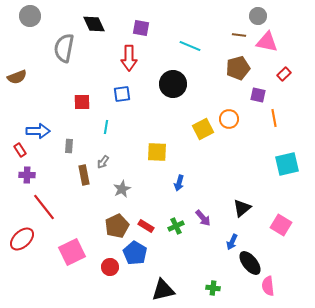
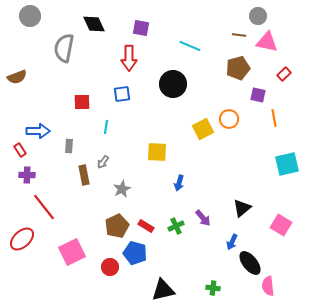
blue pentagon at (135, 253): rotated 15 degrees counterclockwise
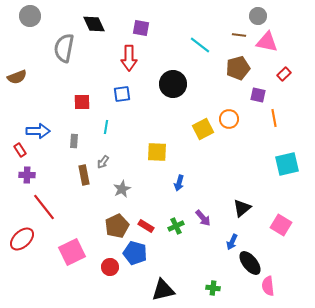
cyan line at (190, 46): moved 10 px right, 1 px up; rotated 15 degrees clockwise
gray rectangle at (69, 146): moved 5 px right, 5 px up
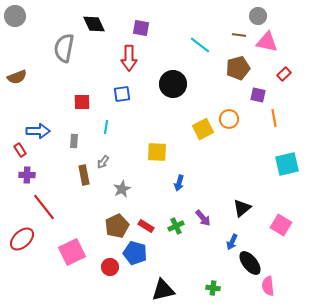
gray circle at (30, 16): moved 15 px left
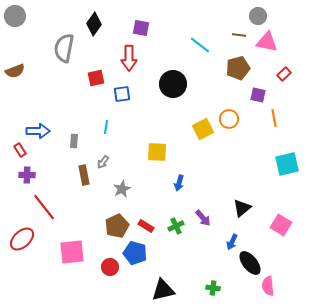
black diamond at (94, 24): rotated 60 degrees clockwise
brown semicircle at (17, 77): moved 2 px left, 6 px up
red square at (82, 102): moved 14 px right, 24 px up; rotated 12 degrees counterclockwise
pink square at (72, 252): rotated 20 degrees clockwise
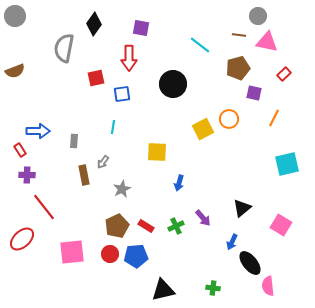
purple square at (258, 95): moved 4 px left, 2 px up
orange line at (274, 118): rotated 36 degrees clockwise
cyan line at (106, 127): moved 7 px right
blue pentagon at (135, 253): moved 1 px right, 3 px down; rotated 20 degrees counterclockwise
red circle at (110, 267): moved 13 px up
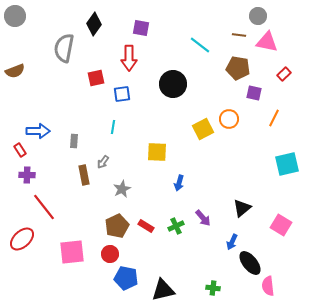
brown pentagon at (238, 68): rotated 25 degrees clockwise
blue pentagon at (136, 256): moved 10 px left, 22 px down; rotated 15 degrees clockwise
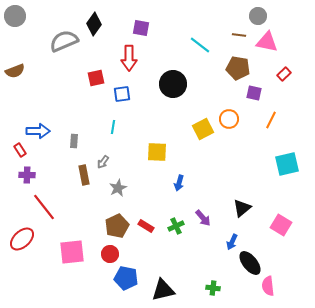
gray semicircle at (64, 48): moved 7 px up; rotated 56 degrees clockwise
orange line at (274, 118): moved 3 px left, 2 px down
gray star at (122, 189): moved 4 px left, 1 px up
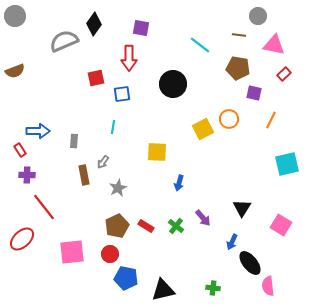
pink triangle at (267, 42): moved 7 px right, 3 px down
black triangle at (242, 208): rotated 18 degrees counterclockwise
green cross at (176, 226): rotated 28 degrees counterclockwise
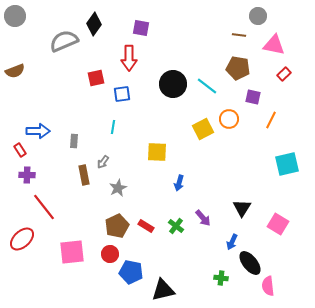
cyan line at (200, 45): moved 7 px right, 41 px down
purple square at (254, 93): moved 1 px left, 4 px down
pink square at (281, 225): moved 3 px left, 1 px up
blue pentagon at (126, 278): moved 5 px right, 6 px up
green cross at (213, 288): moved 8 px right, 10 px up
